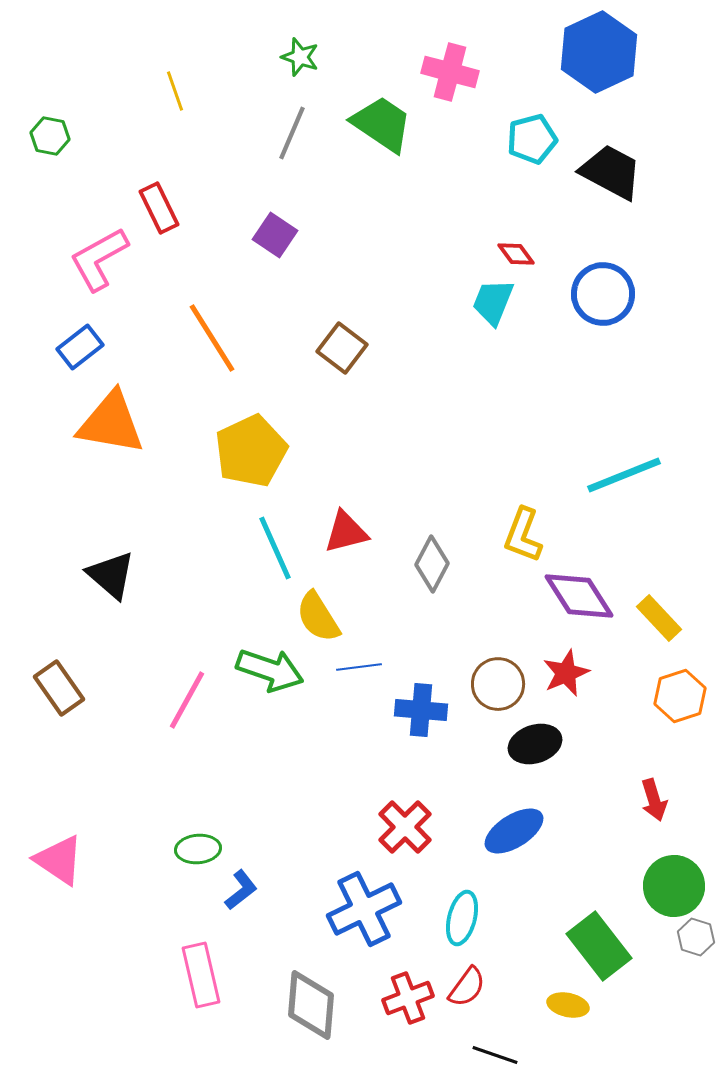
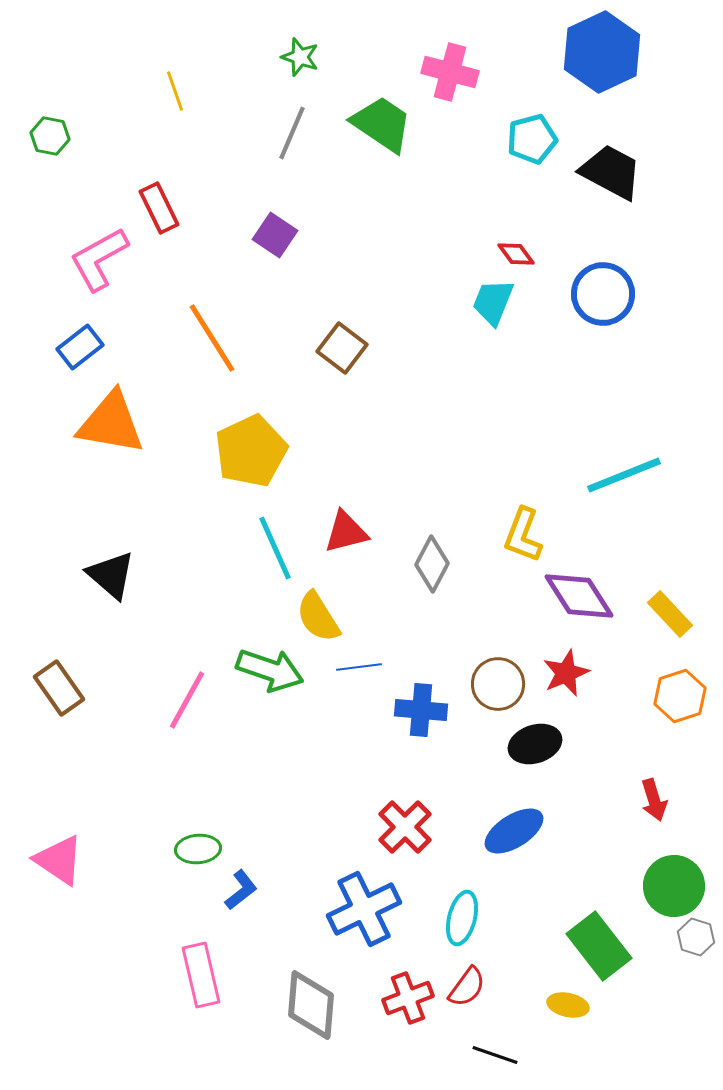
blue hexagon at (599, 52): moved 3 px right
yellow rectangle at (659, 618): moved 11 px right, 4 px up
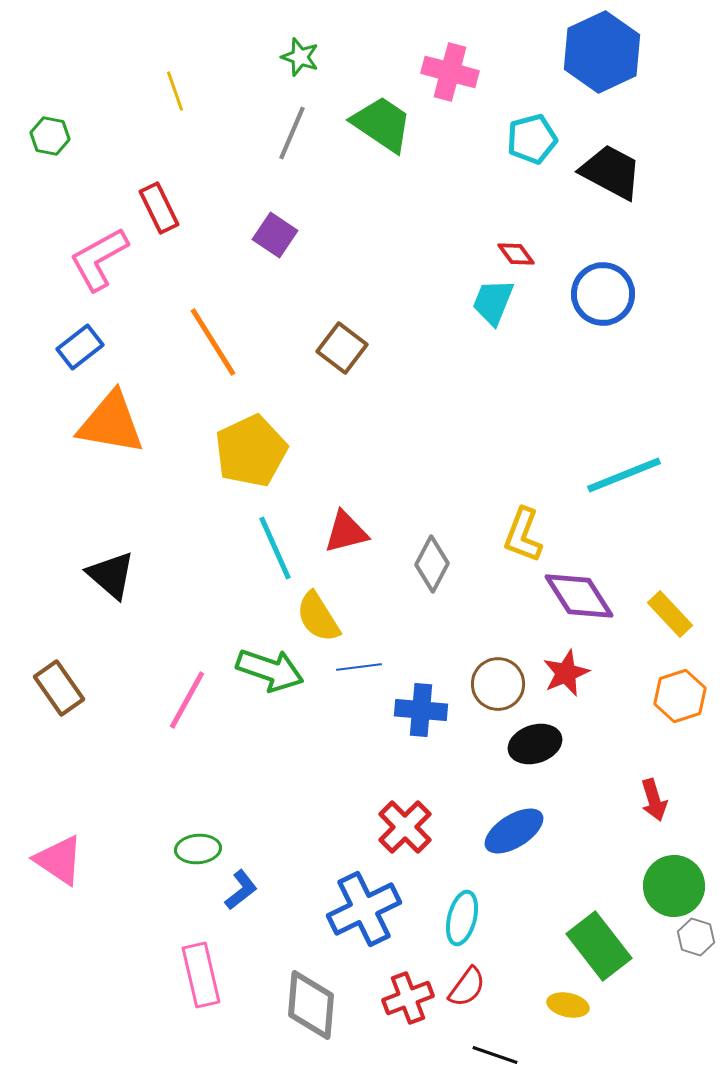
orange line at (212, 338): moved 1 px right, 4 px down
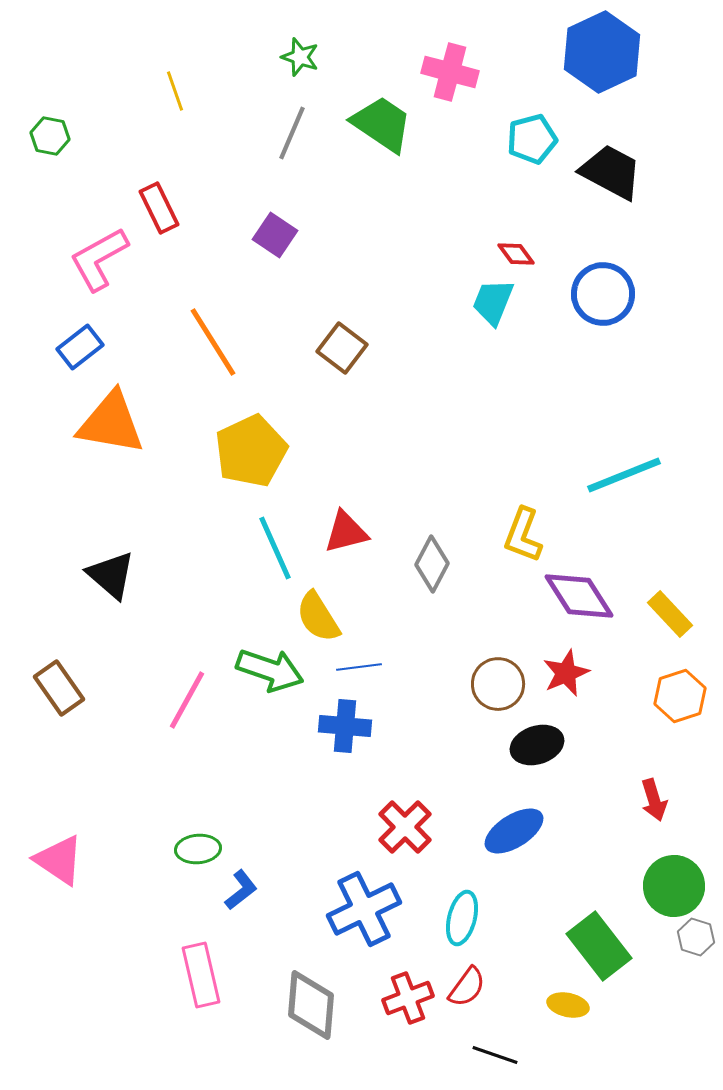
blue cross at (421, 710): moved 76 px left, 16 px down
black ellipse at (535, 744): moved 2 px right, 1 px down
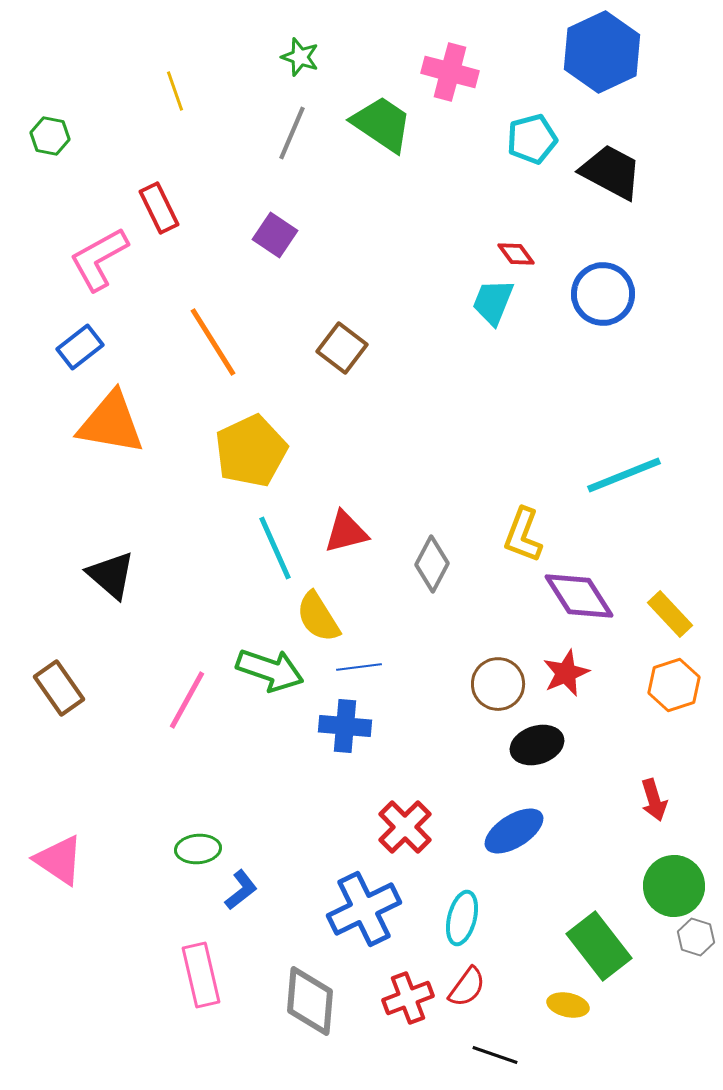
orange hexagon at (680, 696): moved 6 px left, 11 px up
gray diamond at (311, 1005): moved 1 px left, 4 px up
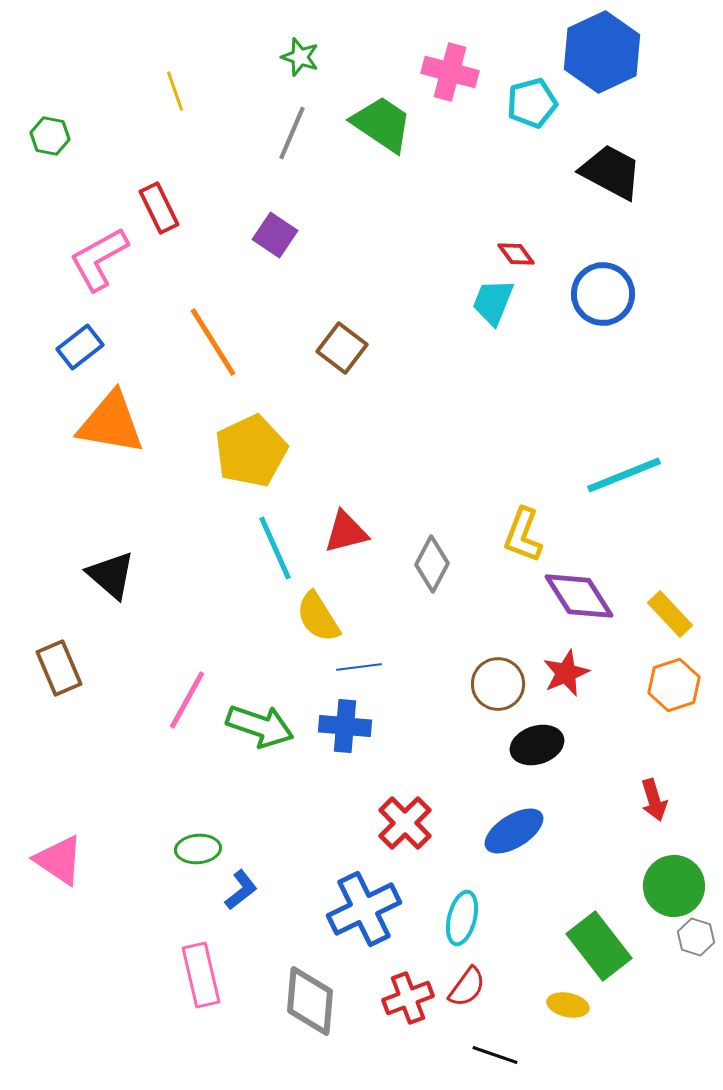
cyan pentagon at (532, 139): moved 36 px up
green arrow at (270, 670): moved 10 px left, 56 px down
brown rectangle at (59, 688): moved 20 px up; rotated 12 degrees clockwise
red cross at (405, 827): moved 4 px up
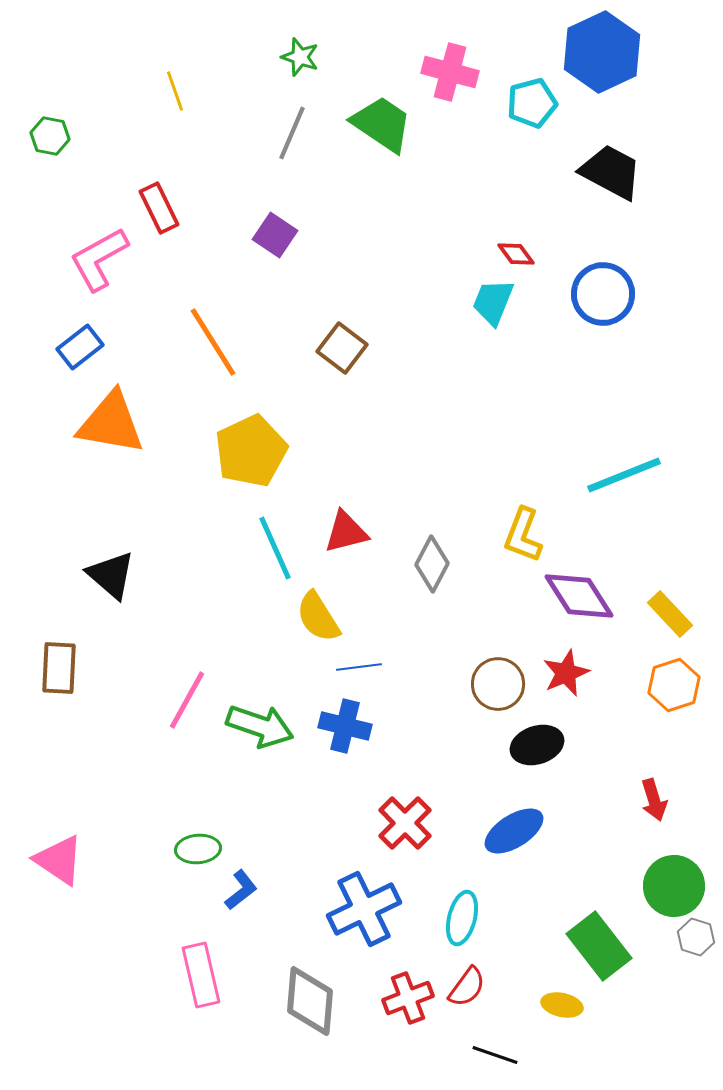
brown rectangle at (59, 668): rotated 26 degrees clockwise
blue cross at (345, 726): rotated 9 degrees clockwise
yellow ellipse at (568, 1005): moved 6 px left
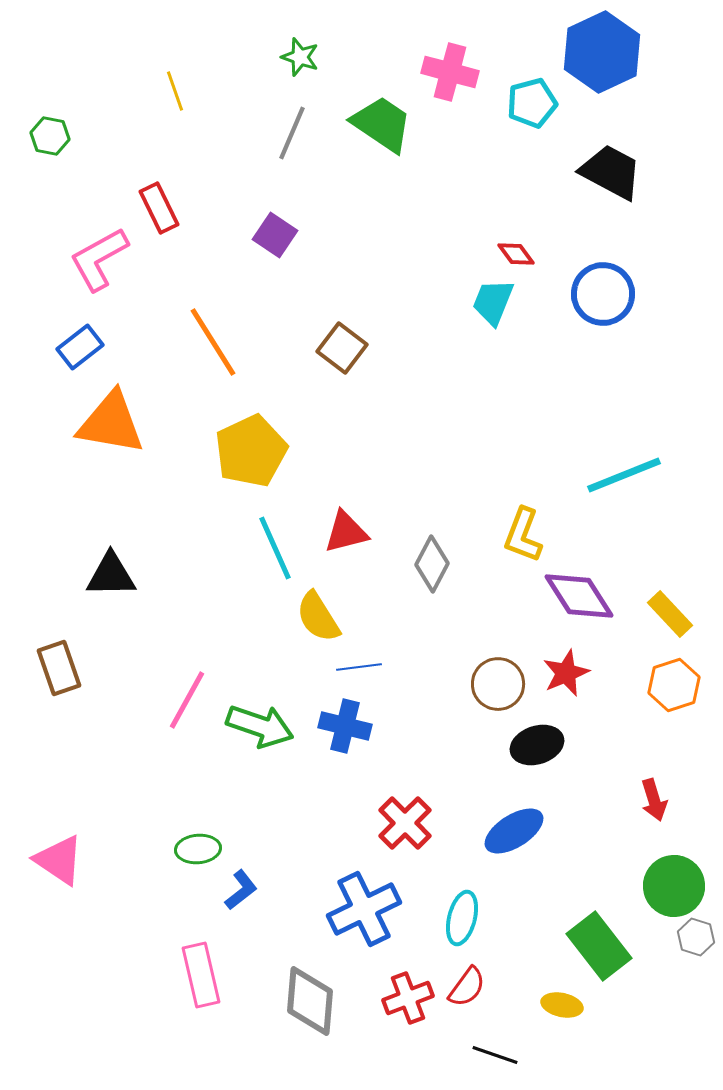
black triangle at (111, 575): rotated 42 degrees counterclockwise
brown rectangle at (59, 668): rotated 22 degrees counterclockwise
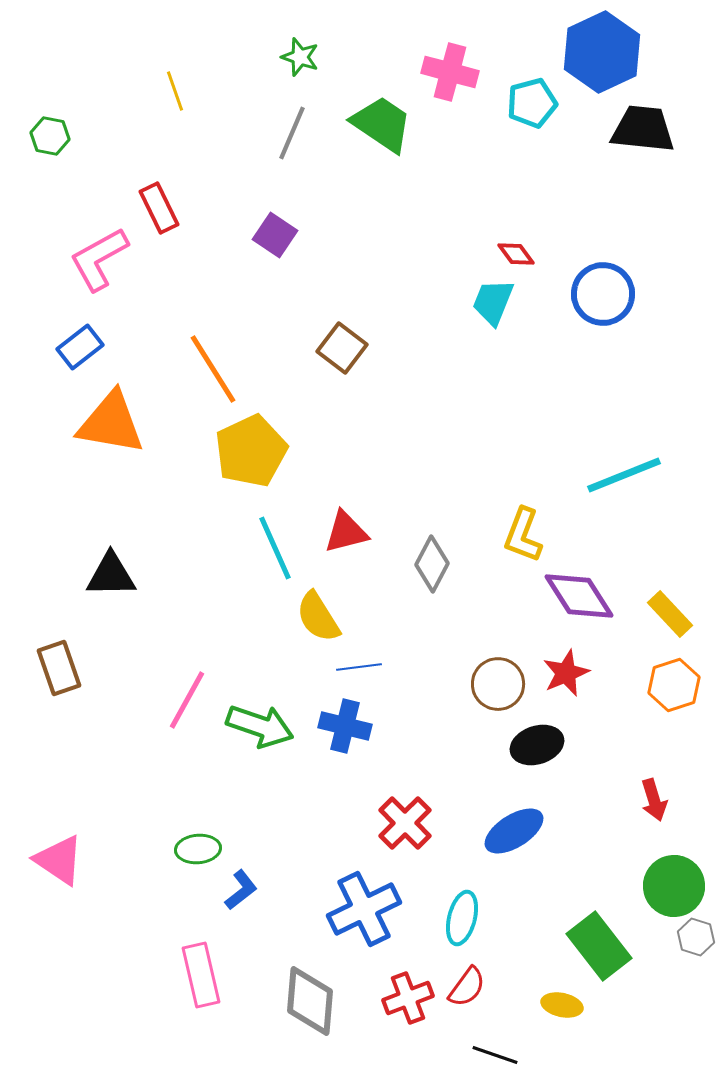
black trapezoid at (611, 172): moved 32 px right, 43 px up; rotated 22 degrees counterclockwise
orange line at (213, 342): moved 27 px down
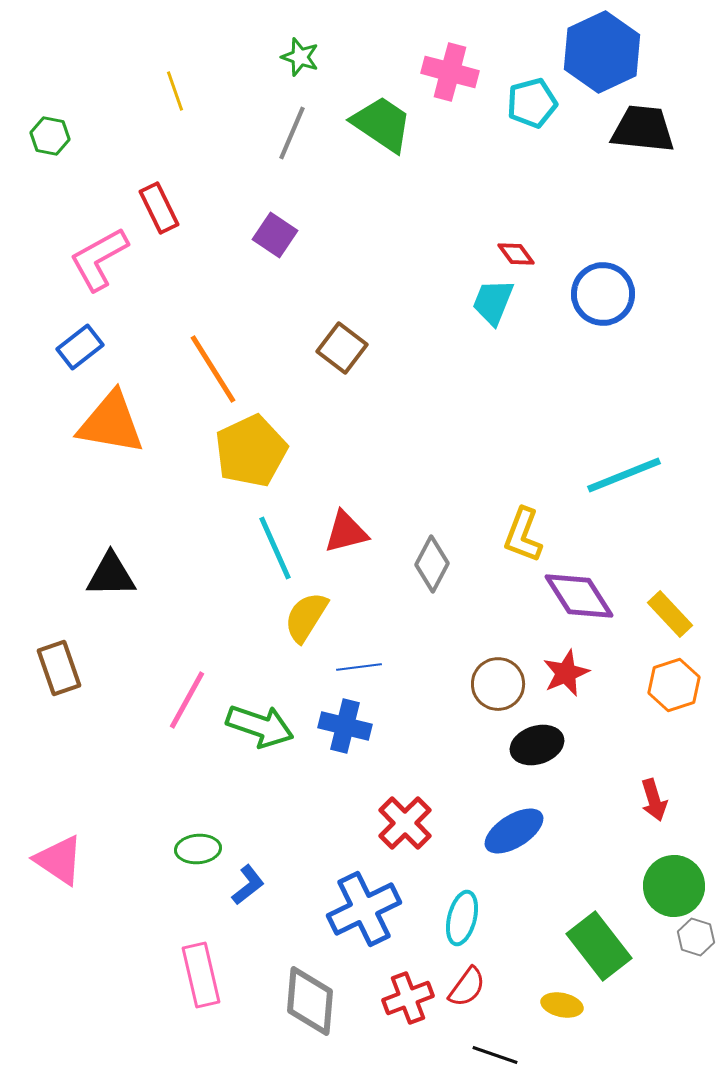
yellow semicircle at (318, 617): moved 12 px left; rotated 64 degrees clockwise
blue L-shape at (241, 890): moved 7 px right, 5 px up
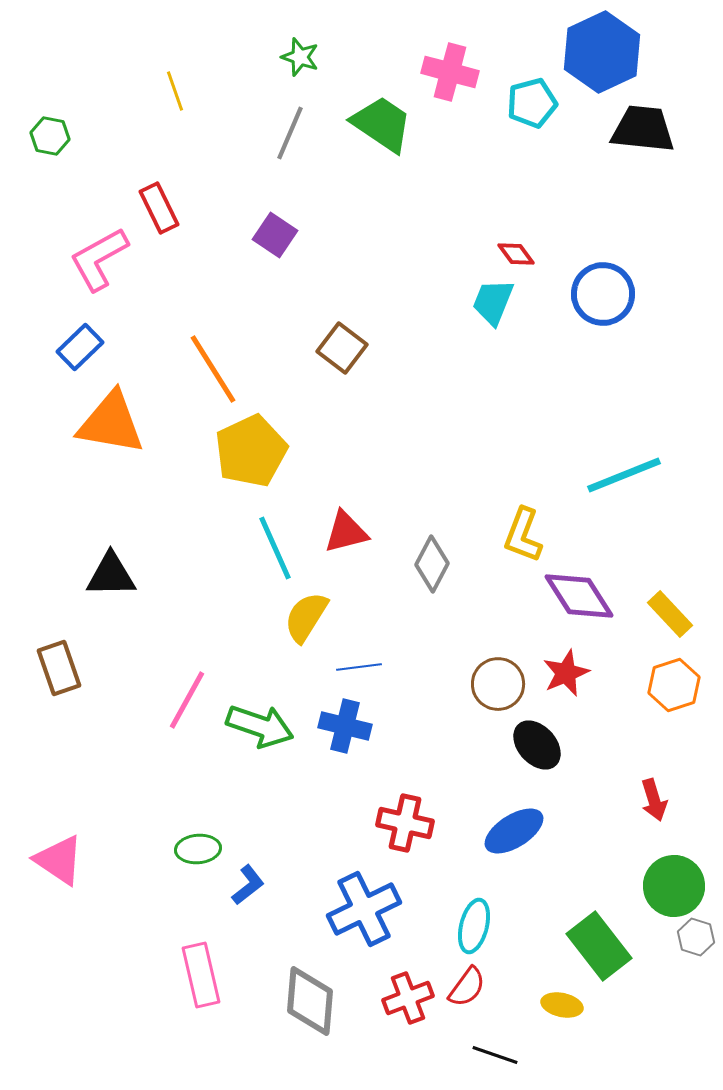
gray line at (292, 133): moved 2 px left
blue rectangle at (80, 347): rotated 6 degrees counterclockwise
black ellipse at (537, 745): rotated 66 degrees clockwise
red cross at (405, 823): rotated 32 degrees counterclockwise
cyan ellipse at (462, 918): moved 12 px right, 8 px down
